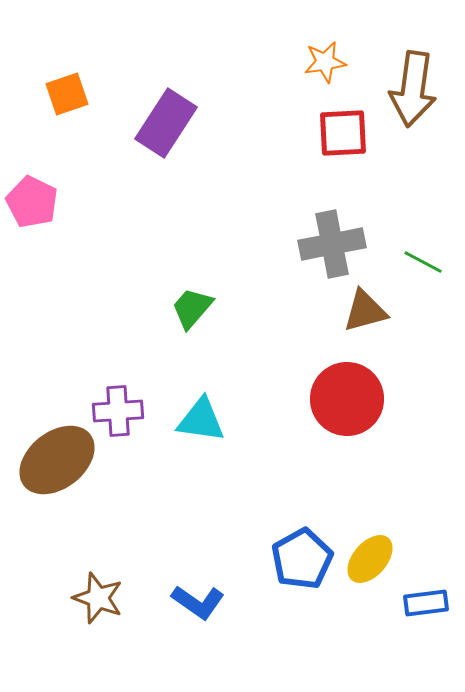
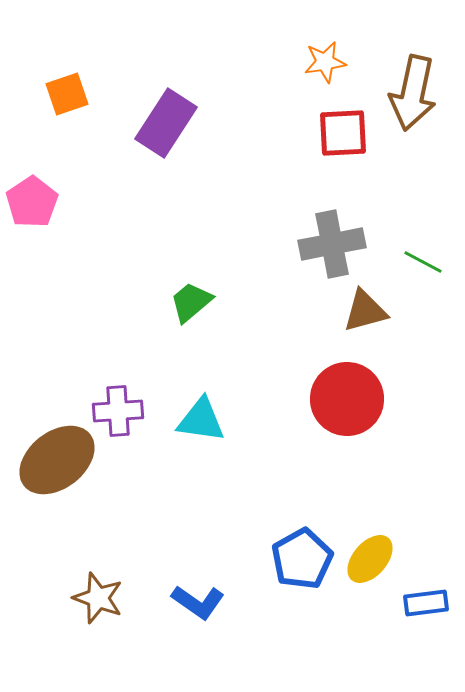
brown arrow: moved 4 px down; rotated 4 degrees clockwise
pink pentagon: rotated 12 degrees clockwise
green trapezoid: moved 1 px left, 6 px up; rotated 9 degrees clockwise
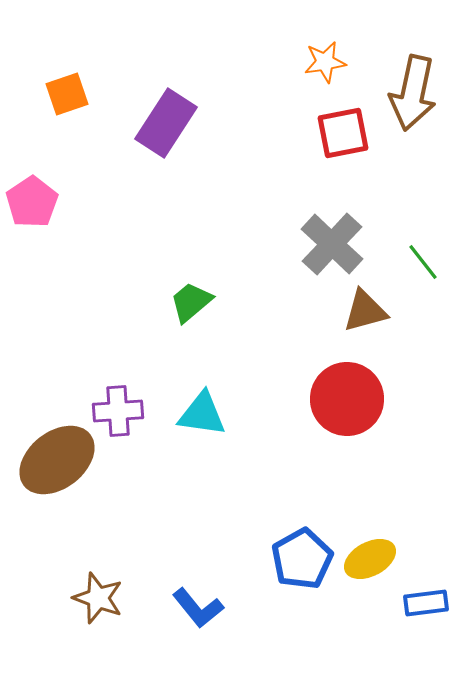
red square: rotated 8 degrees counterclockwise
gray cross: rotated 36 degrees counterclockwise
green line: rotated 24 degrees clockwise
cyan triangle: moved 1 px right, 6 px up
yellow ellipse: rotated 21 degrees clockwise
blue L-shape: moved 6 px down; rotated 16 degrees clockwise
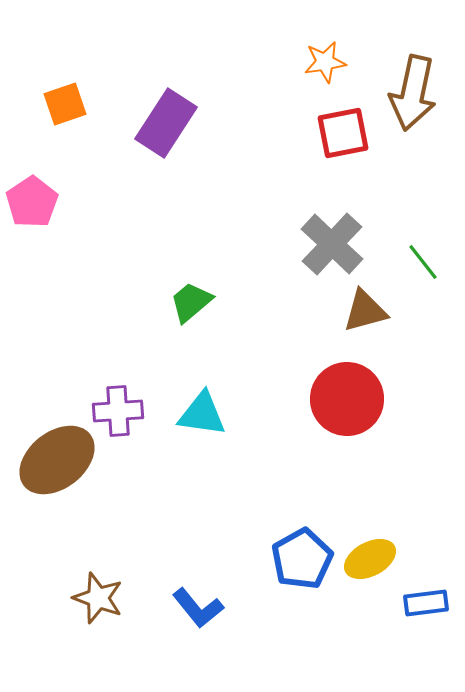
orange square: moved 2 px left, 10 px down
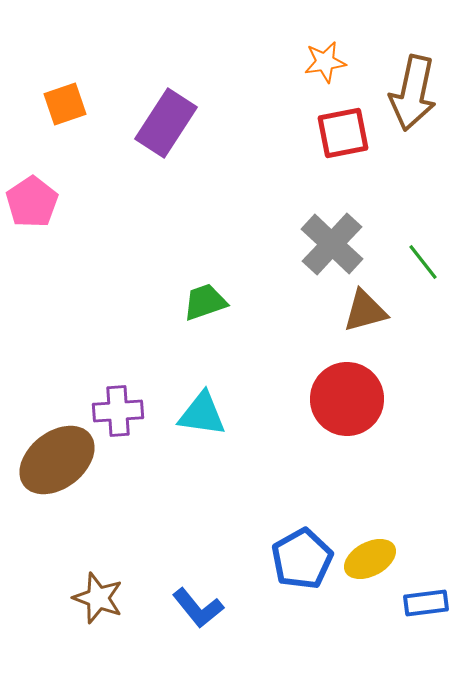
green trapezoid: moved 14 px right; rotated 21 degrees clockwise
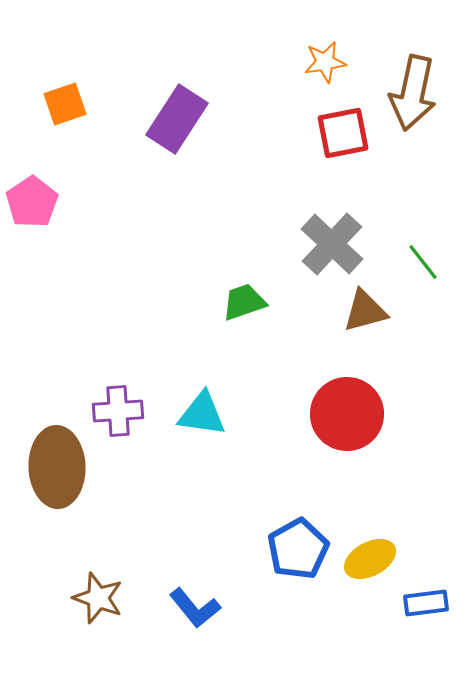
purple rectangle: moved 11 px right, 4 px up
green trapezoid: moved 39 px right
red circle: moved 15 px down
brown ellipse: moved 7 px down; rotated 54 degrees counterclockwise
blue pentagon: moved 4 px left, 10 px up
blue L-shape: moved 3 px left
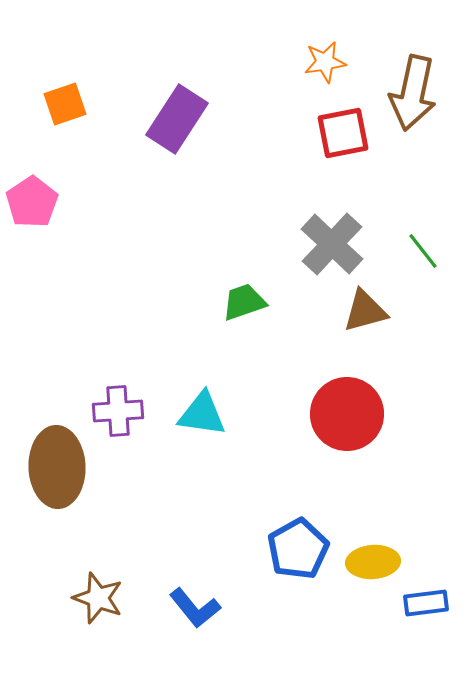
green line: moved 11 px up
yellow ellipse: moved 3 px right, 3 px down; rotated 24 degrees clockwise
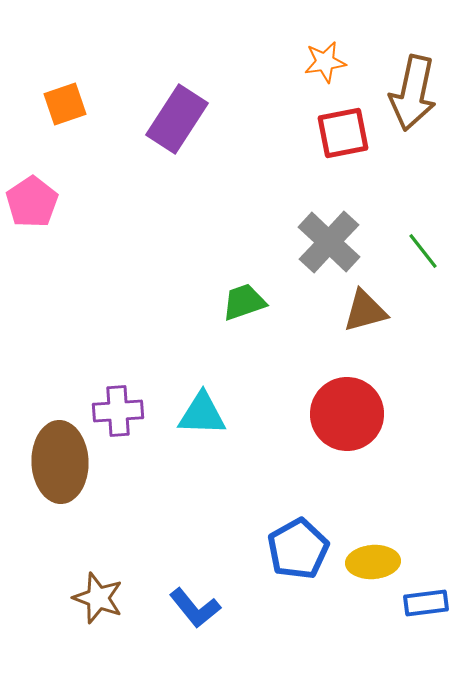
gray cross: moved 3 px left, 2 px up
cyan triangle: rotated 6 degrees counterclockwise
brown ellipse: moved 3 px right, 5 px up
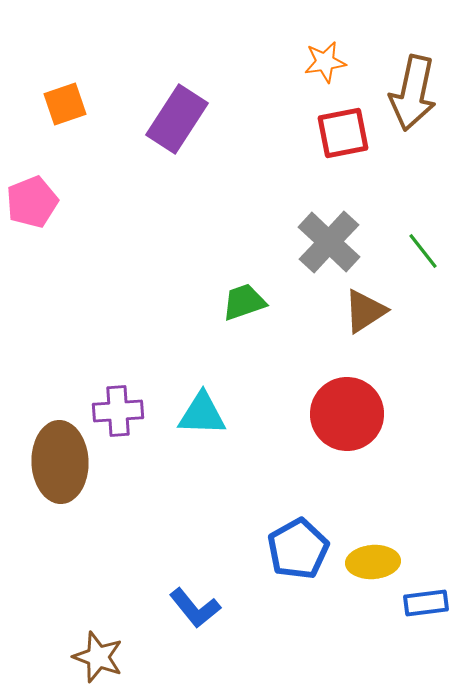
pink pentagon: rotated 12 degrees clockwise
brown triangle: rotated 18 degrees counterclockwise
brown star: moved 59 px down
